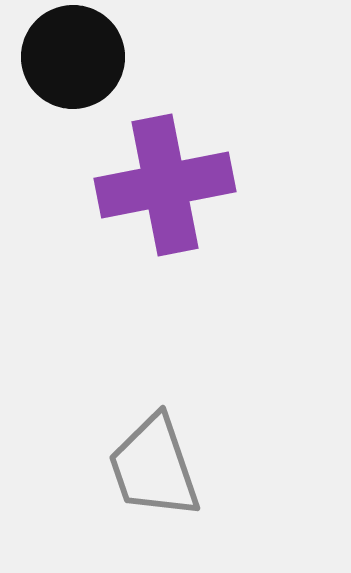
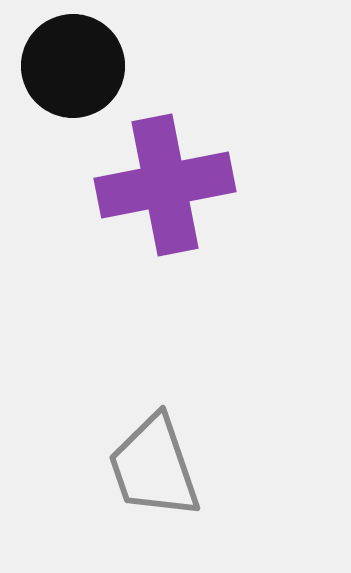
black circle: moved 9 px down
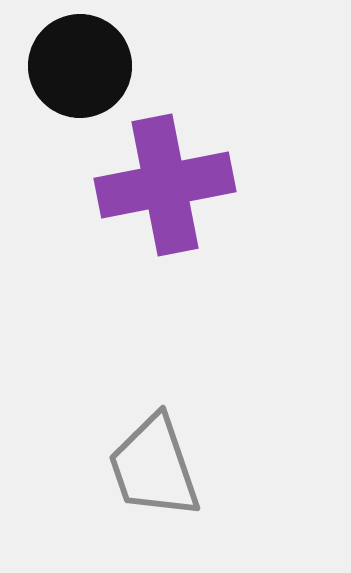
black circle: moved 7 px right
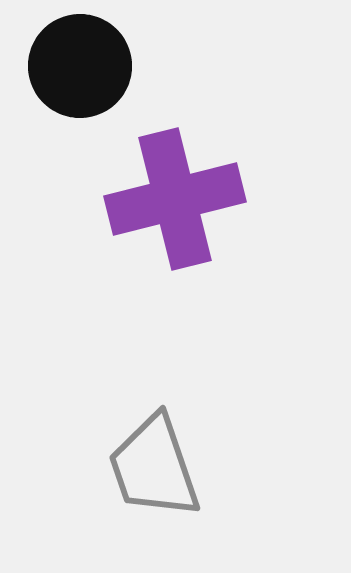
purple cross: moved 10 px right, 14 px down; rotated 3 degrees counterclockwise
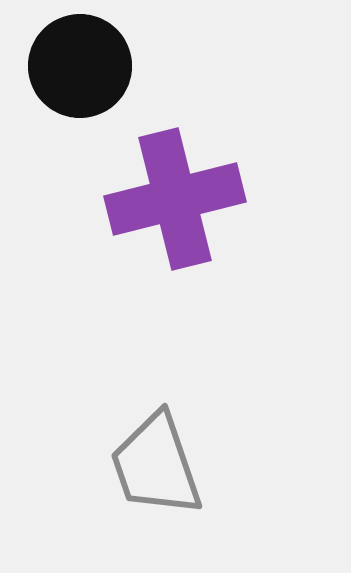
gray trapezoid: moved 2 px right, 2 px up
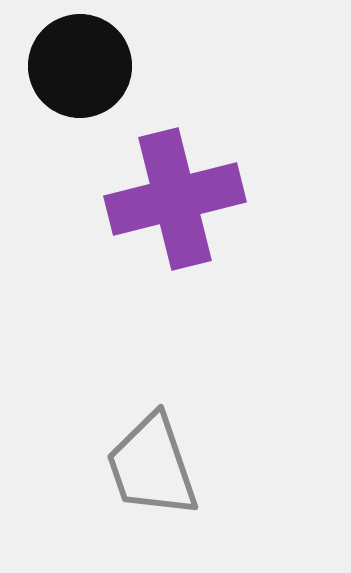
gray trapezoid: moved 4 px left, 1 px down
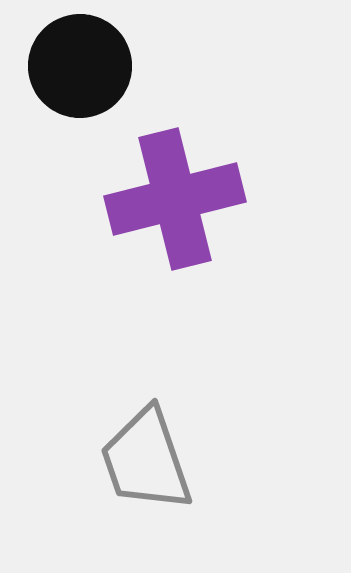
gray trapezoid: moved 6 px left, 6 px up
